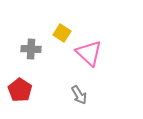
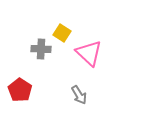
gray cross: moved 10 px right
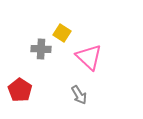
pink triangle: moved 4 px down
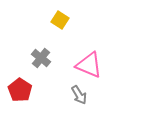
yellow square: moved 2 px left, 13 px up
gray cross: moved 9 px down; rotated 36 degrees clockwise
pink triangle: moved 8 px down; rotated 20 degrees counterclockwise
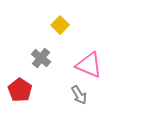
yellow square: moved 5 px down; rotated 12 degrees clockwise
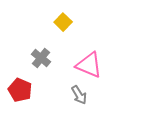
yellow square: moved 3 px right, 3 px up
red pentagon: rotated 10 degrees counterclockwise
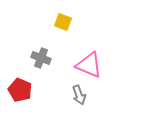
yellow square: rotated 24 degrees counterclockwise
gray cross: rotated 18 degrees counterclockwise
gray arrow: rotated 12 degrees clockwise
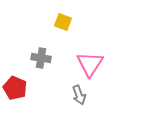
gray cross: rotated 12 degrees counterclockwise
pink triangle: moved 1 px right, 1 px up; rotated 40 degrees clockwise
red pentagon: moved 5 px left, 2 px up
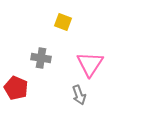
red pentagon: moved 1 px right
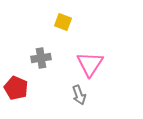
gray cross: rotated 18 degrees counterclockwise
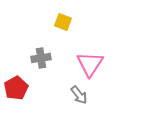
red pentagon: rotated 20 degrees clockwise
gray arrow: rotated 18 degrees counterclockwise
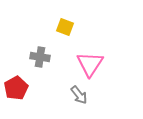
yellow square: moved 2 px right, 5 px down
gray cross: moved 1 px left, 1 px up; rotated 18 degrees clockwise
